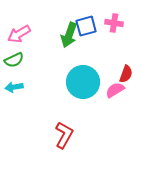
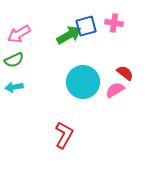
green arrow: rotated 140 degrees counterclockwise
red semicircle: moved 1 px left, 1 px up; rotated 72 degrees counterclockwise
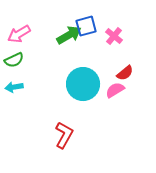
pink cross: moved 13 px down; rotated 30 degrees clockwise
red semicircle: rotated 102 degrees clockwise
cyan circle: moved 2 px down
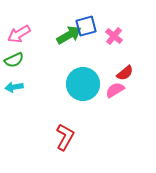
red L-shape: moved 1 px right, 2 px down
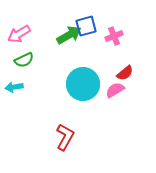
pink cross: rotated 30 degrees clockwise
green semicircle: moved 10 px right
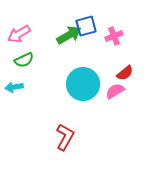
pink semicircle: moved 1 px down
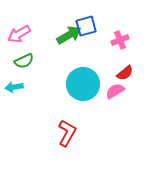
pink cross: moved 6 px right, 4 px down
green semicircle: moved 1 px down
red L-shape: moved 2 px right, 4 px up
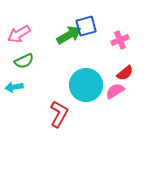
cyan circle: moved 3 px right, 1 px down
red L-shape: moved 8 px left, 19 px up
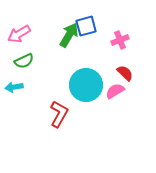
green arrow: rotated 30 degrees counterclockwise
red semicircle: rotated 96 degrees counterclockwise
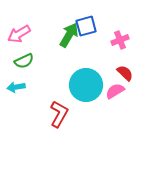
cyan arrow: moved 2 px right
